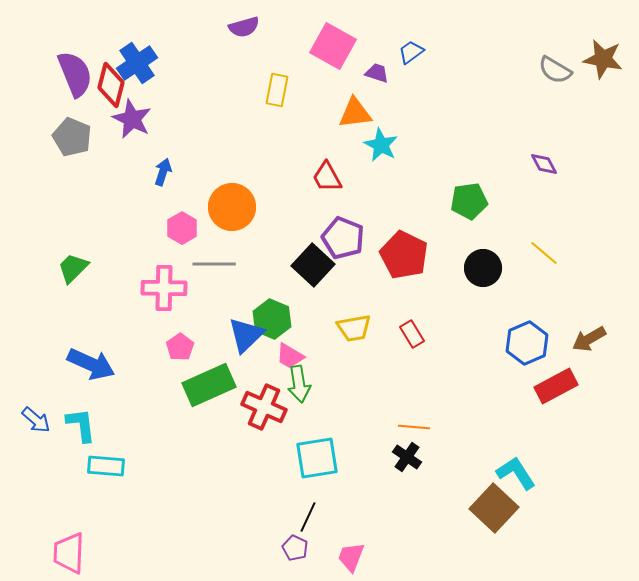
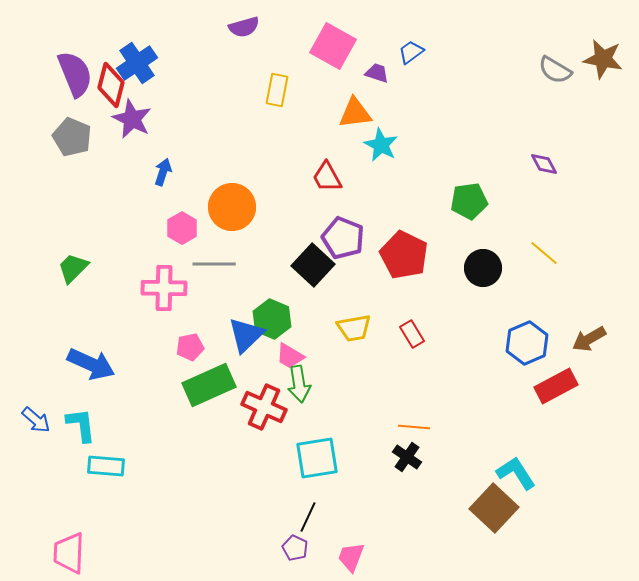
pink pentagon at (180, 347): moved 10 px right; rotated 24 degrees clockwise
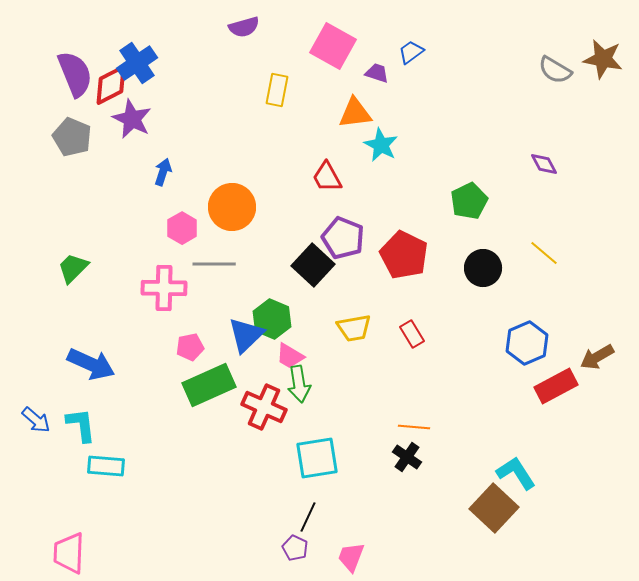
red diamond at (111, 85): rotated 48 degrees clockwise
green pentagon at (469, 201): rotated 18 degrees counterclockwise
brown arrow at (589, 339): moved 8 px right, 18 px down
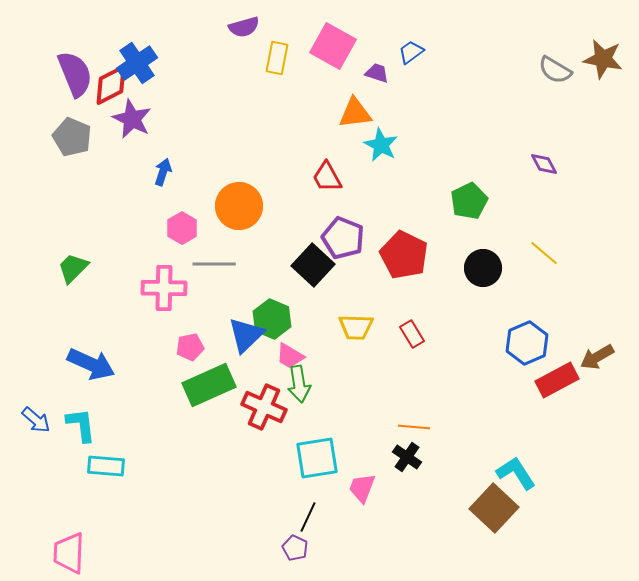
yellow rectangle at (277, 90): moved 32 px up
orange circle at (232, 207): moved 7 px right, 1 px up
yellow trapezoid at (354, 328): moved 2 px right, 1 px up; rotated 12 degrees clockwise
red rectangle at (556, 386): moved 1 px right, 6 px up
pink trapezoid at (351, 557): moved 11 px right, 69 px up
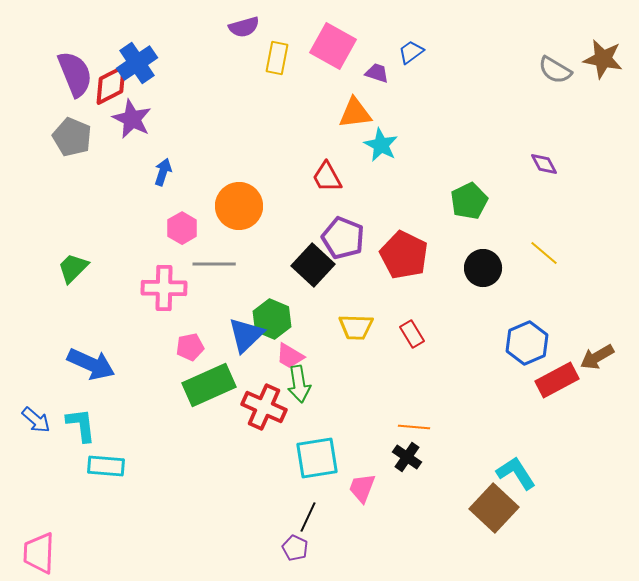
pink trapezoid at (69, 553): moved 30 px left
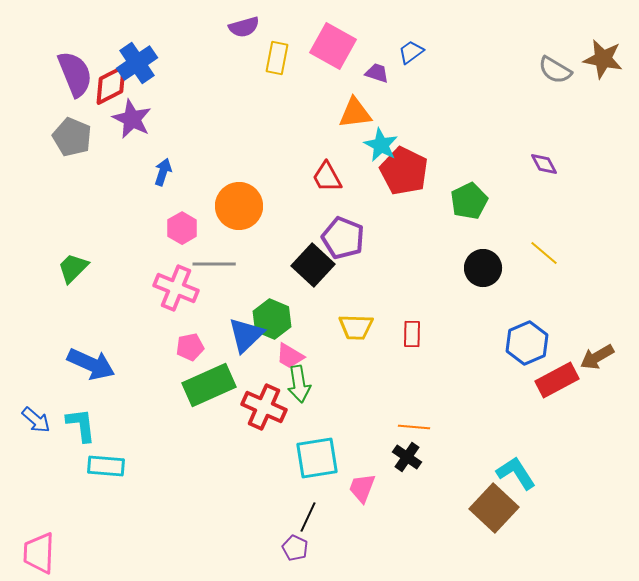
red pentagon at (404, 255): moved 84 px up
pink cross at (164, 288): moved 12 px right; rotated 21 degrees clockwise
red rectangle at (412, 334): rotated 32 degrees clockwise
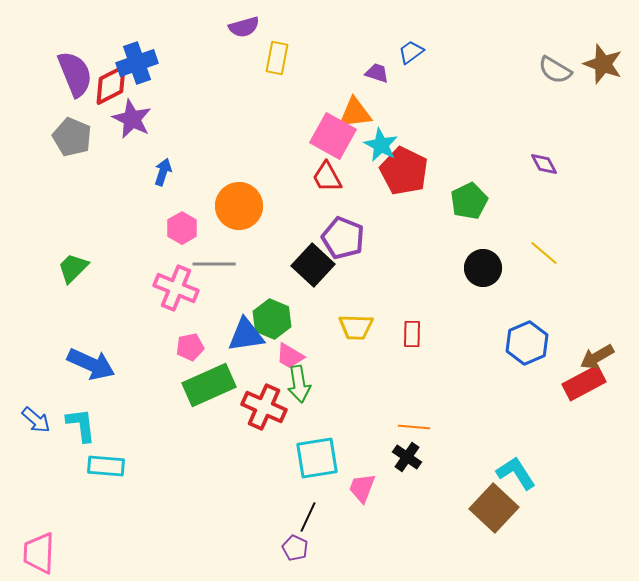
pink square at (333, 46): moved 90 px down
brown star at (603, 59): moved 5 px down; rotated 9 degrees clockwise
blue cross at (137, 63): rotated 15 degrees clockwise
blue triangle at (246, 335): rotated 36 degrees clockwise
red rectangle at (557, 380): moved 27 px right, 3 px down
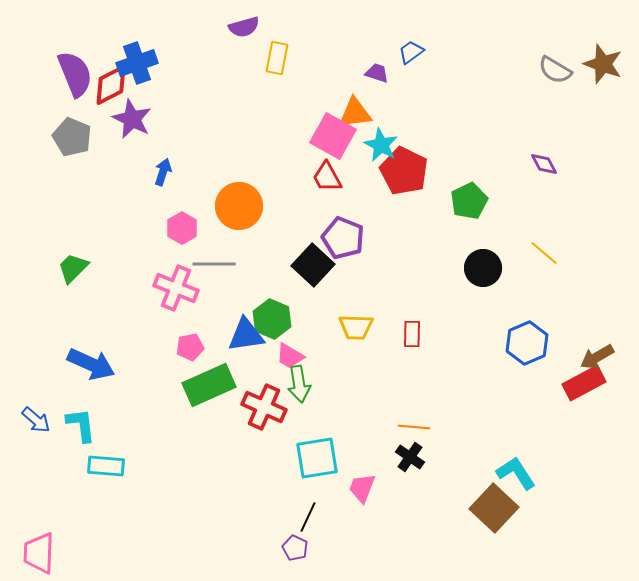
black cross at (407, 457): moved 3 px right
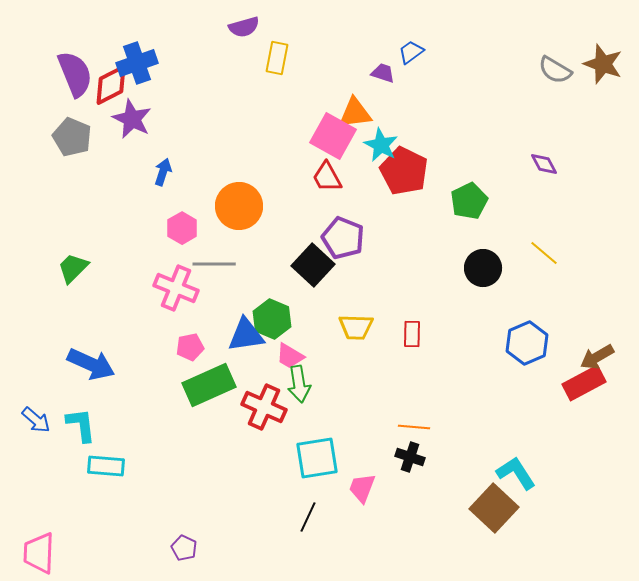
purple trapezoid at (377, 73): moved 6 px right
black cross at (410, 457): rotated 16 degrees counterclockwise
purple pentagon at (295, 548): moved 111 px left
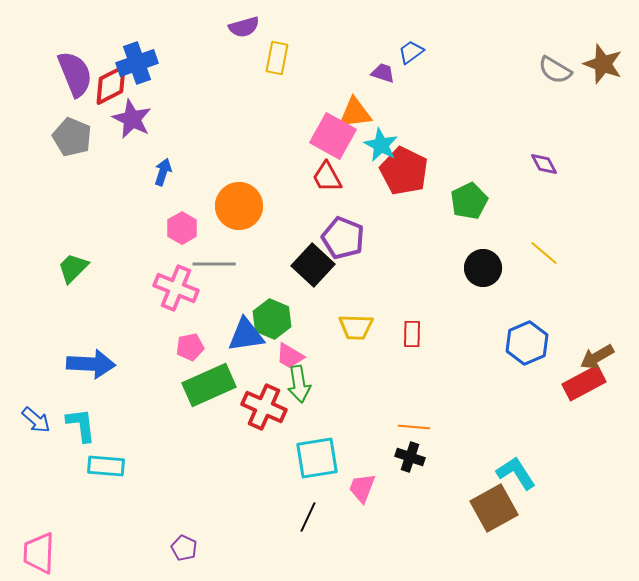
blue arrow at (91, 364): rotated 21 degrees counterclockwise
brown square at (494, 508): rotated 18 degrees clockwise
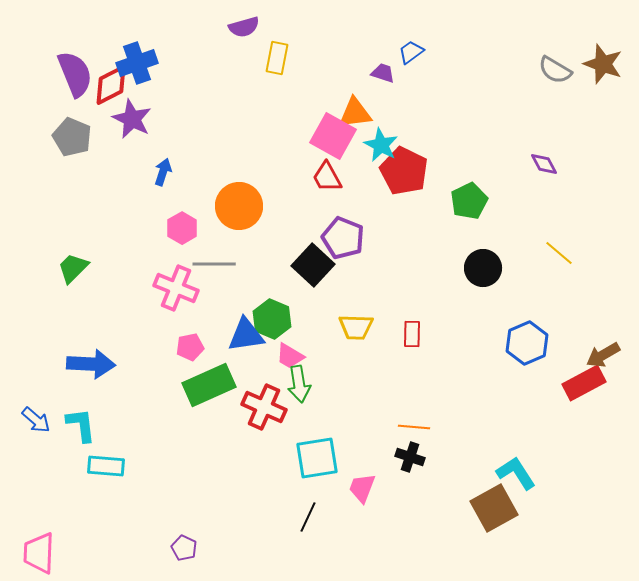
yellow line at (544, 253): moved 15 px right
brown arrow at (597, 357): moved 6 px right, 2 px up
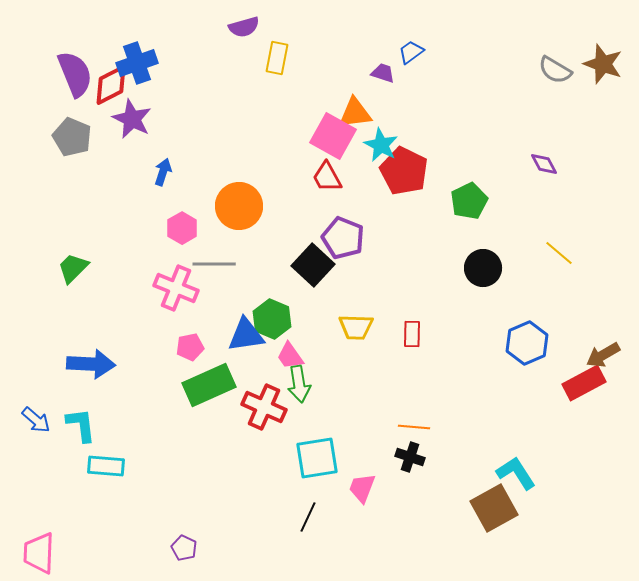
pink trapezoid at (290, 356): rotated 24 degrees clockwise
